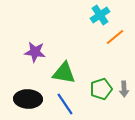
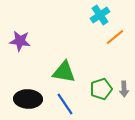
purple star: moved 15 px left, 11 px up
green triangle: moved 1 px up
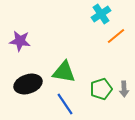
cyan cross: moved 1 px right, 1 px up
orange line: moved 1 px right, 1 px up
black ellipse: moved 15 px up; rotated 20 degrees counterclockwise
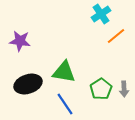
green pentagon: rotated 15 degrees counterclockwise
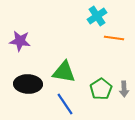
cyan cross: moved 4 px left, 2 px down
orange line: moved 2 px left, 2 px down; rotated 48 degrees clockwise
black ellipse: rotated 20 degrees clockwise
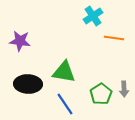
cyan cross: moved 4 px left
green pentagon: moved 5 px down
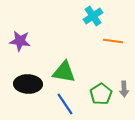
orange line: moved 1 px left, 3 px down
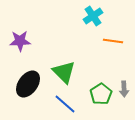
purple star: rotated 10 degrees counterclockwise
green triangle: rotated 35 degrees clockwise
black ellipse: rotated 56 degrees counterclockwise
blue line: rotated 15 degrees counterclockwise
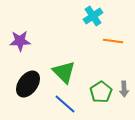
green pentagon: moved 2 px up
